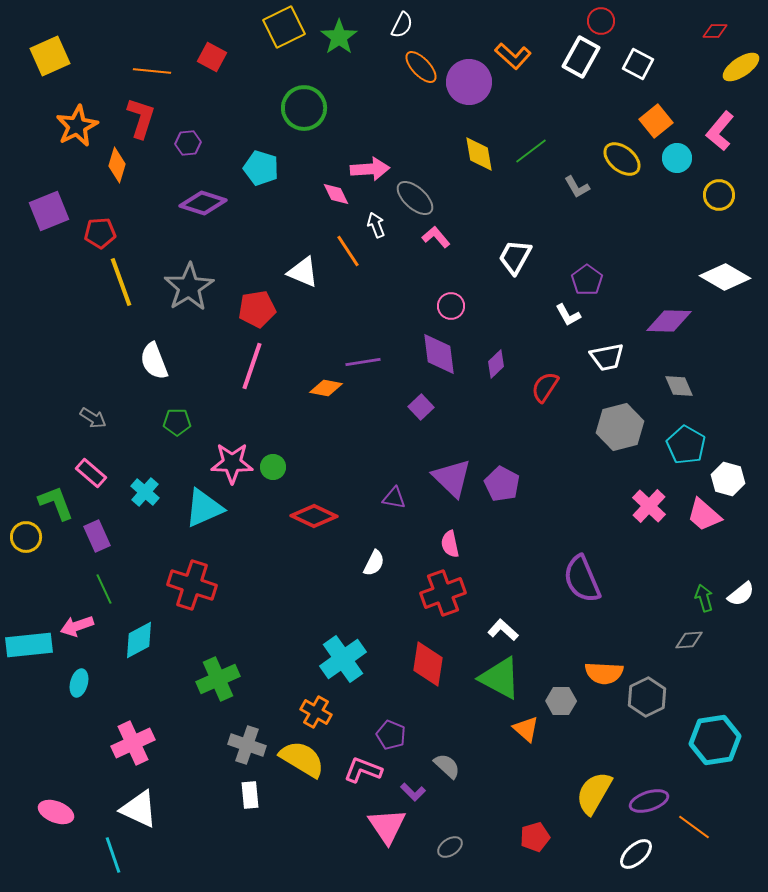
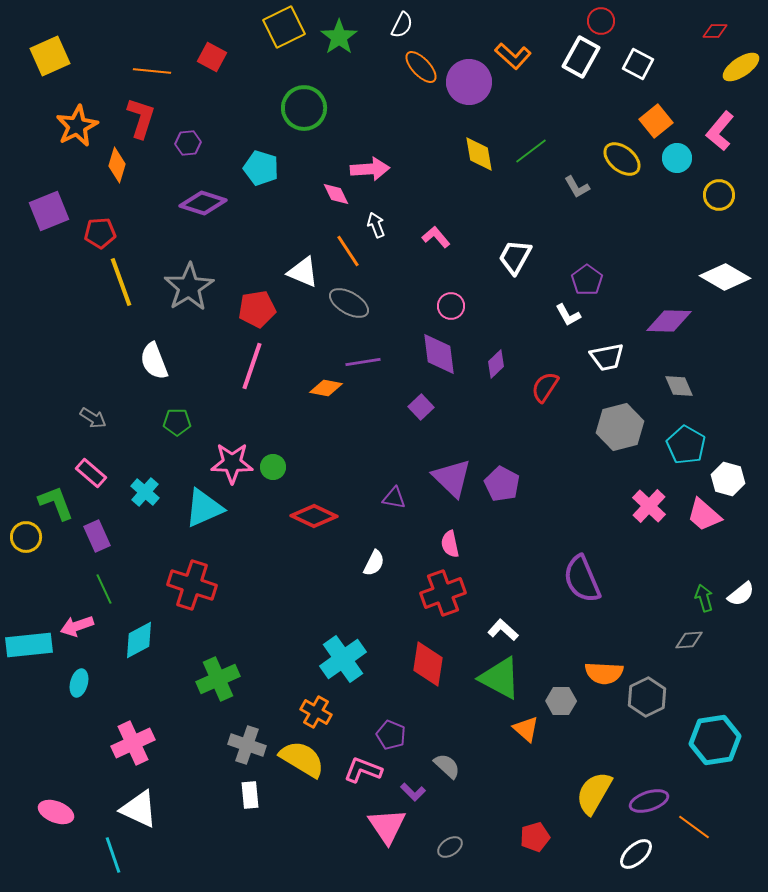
gray ellipse at (415, 198): moved 66 px left, 105 px down; rotated 12 degrees counterclockwise
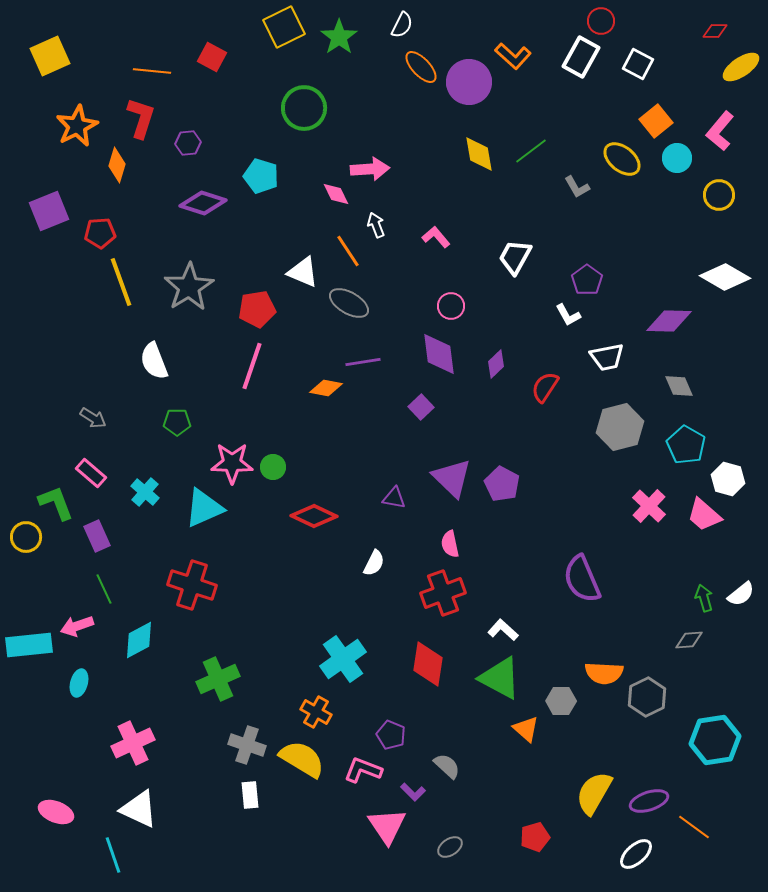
cyan pentagon at (261, 168): moved 8 px down
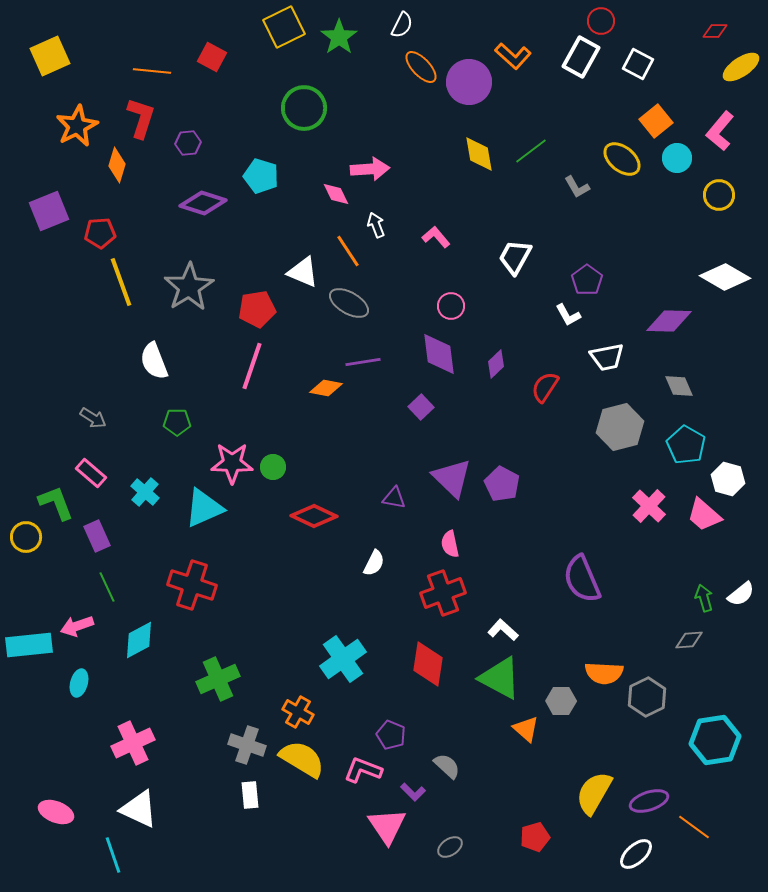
green line at (104, 589): moved 3 px right, 2 px up
orange cross at (316, 712): moved 18 px left
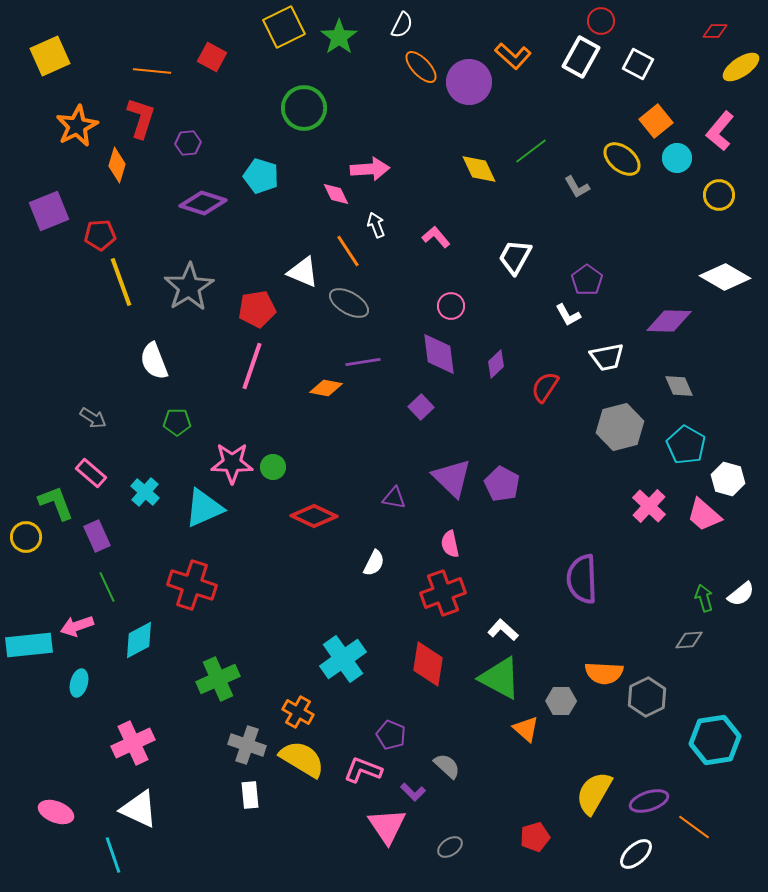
yellow diamond at (479, 154): moved 15 px down; rotated 15 degrees counterclockwise
red pentagon at (100, 233): moved 2 px down
purple semicircle at (582, 579): rotated 21 degrees clockwise
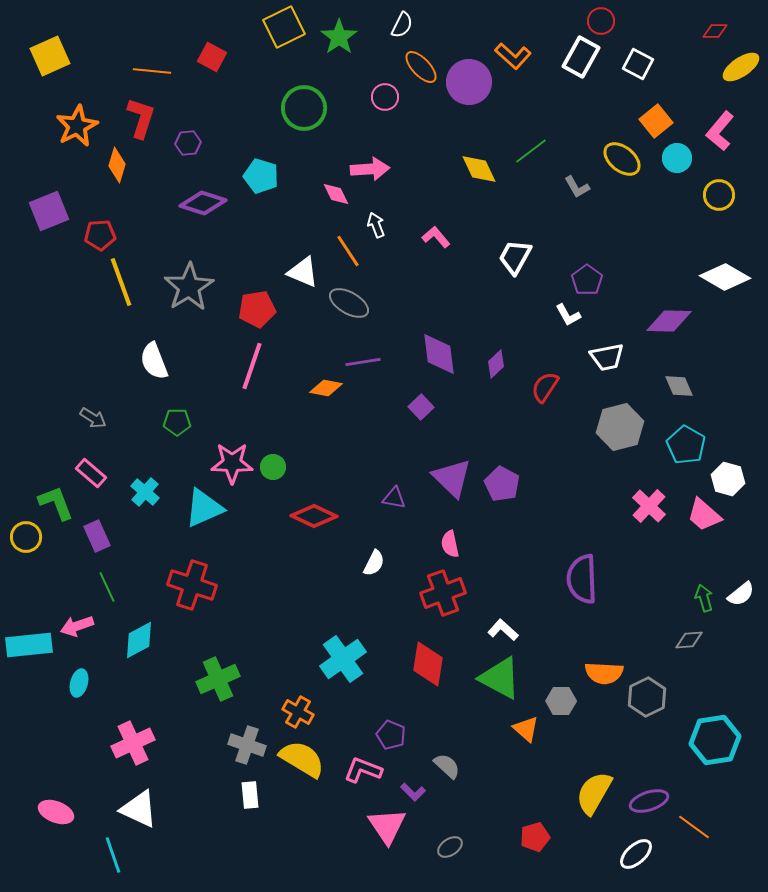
pink circle at (451, 306): moved 66 px left, 209 px up
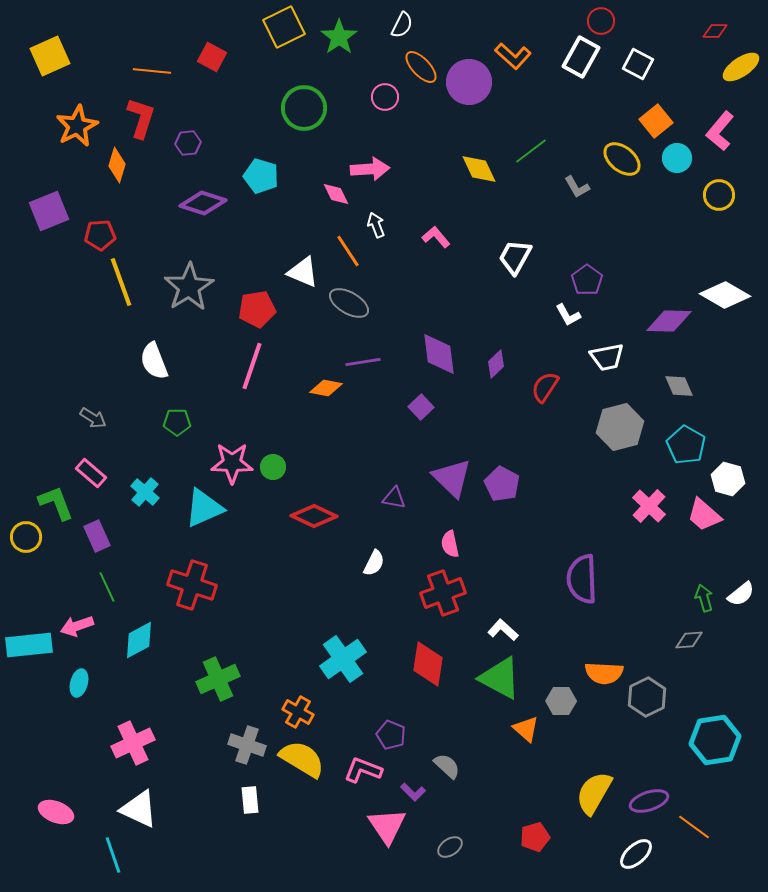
white diamond at (725, 277): moved 18 px down
white rectangle at (250, 795): moved 5 px down
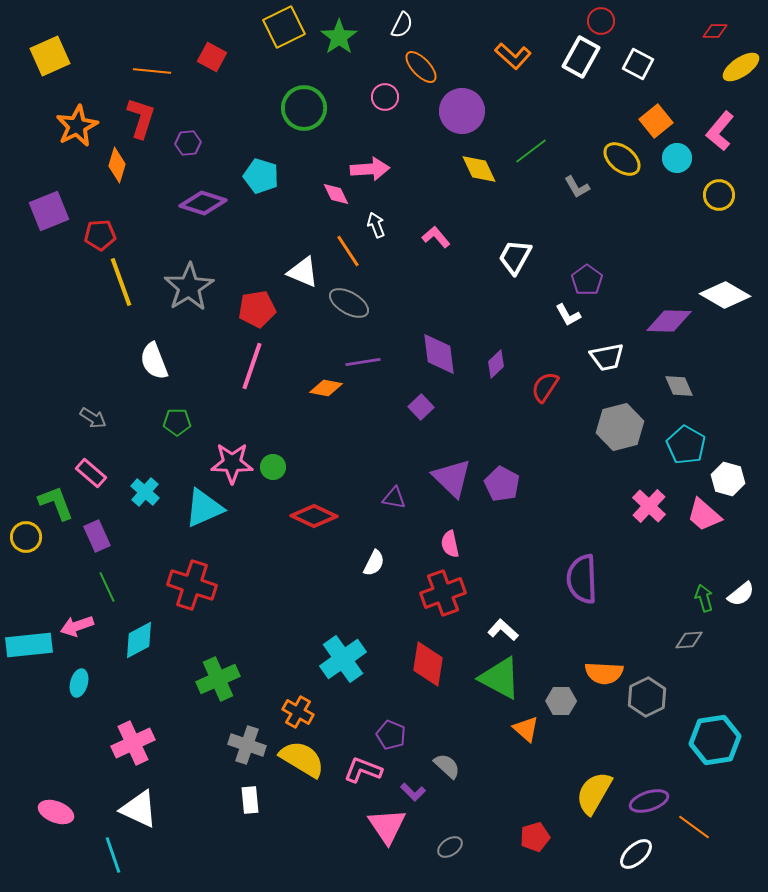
purple circle at (469, 82): moved 7 px left, 29 px down
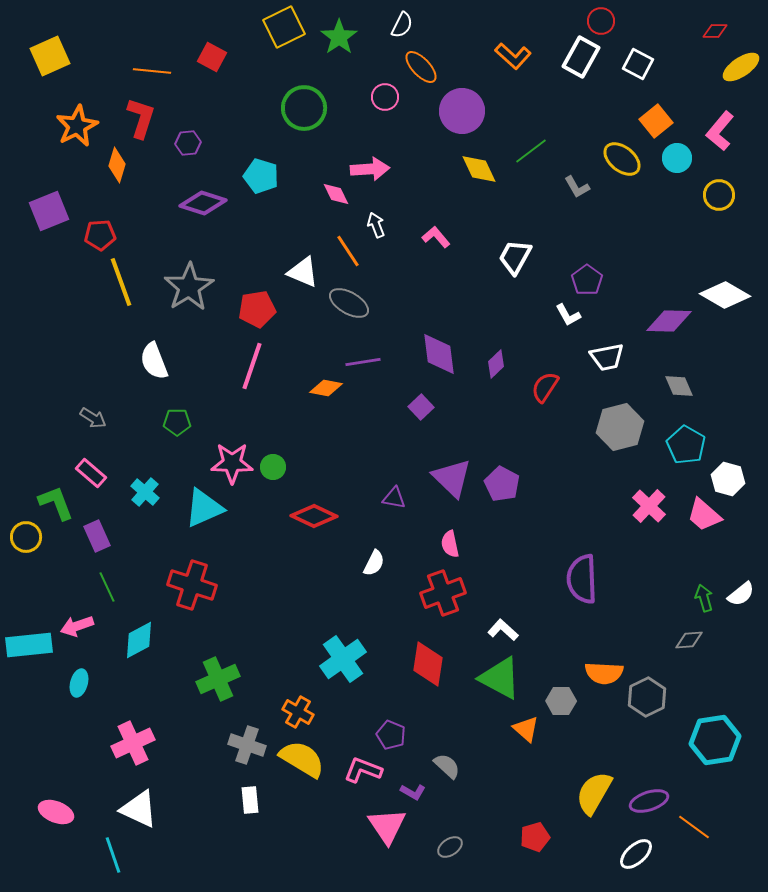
purple L-shape at (413, 792): rotated 15 degrees counterclockwise
